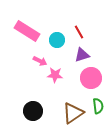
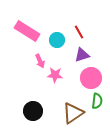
pink arrow: rotated 40 degrees clockwise
green semicircle: moved 1 px left, 5 px up; rotated 14 degrees clockwise
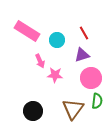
red line: moved 5 px right, 1 px down
brown triangle: moved 4 px up; rotated 20 degrees counterclockwise
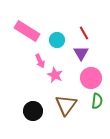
purple triangle: moved 1 px left, 2 px up; rotated 42 degrees counterclockwise
pink star: rotated 21 degrees clockwise
brown triangle: moved 7 px left, 4 px up
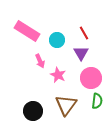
pink star: moved 3 px right
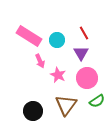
pink rectangle: moved 2 px right, 5 px down
pink circle: moved 4 px left
green semicircle: rotated 49 degrees clockwise
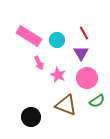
pink arrow: moved 1 px left, 2 px down
brown triangle: rotated 45 degrees counterclockwise
black circle: moved 2 px left, 6 px down
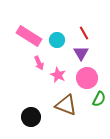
green semicircle: moved 2 px right, 2 px up; rotated 28 degrees counterclockwise
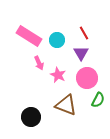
green semicircle: moved 1 px left, 1 px down
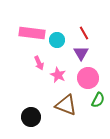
pink rectangle: moved 3 px right, 3 px up; rotated 25 degrees counterclockwise
pink circle: moved 1 px right
